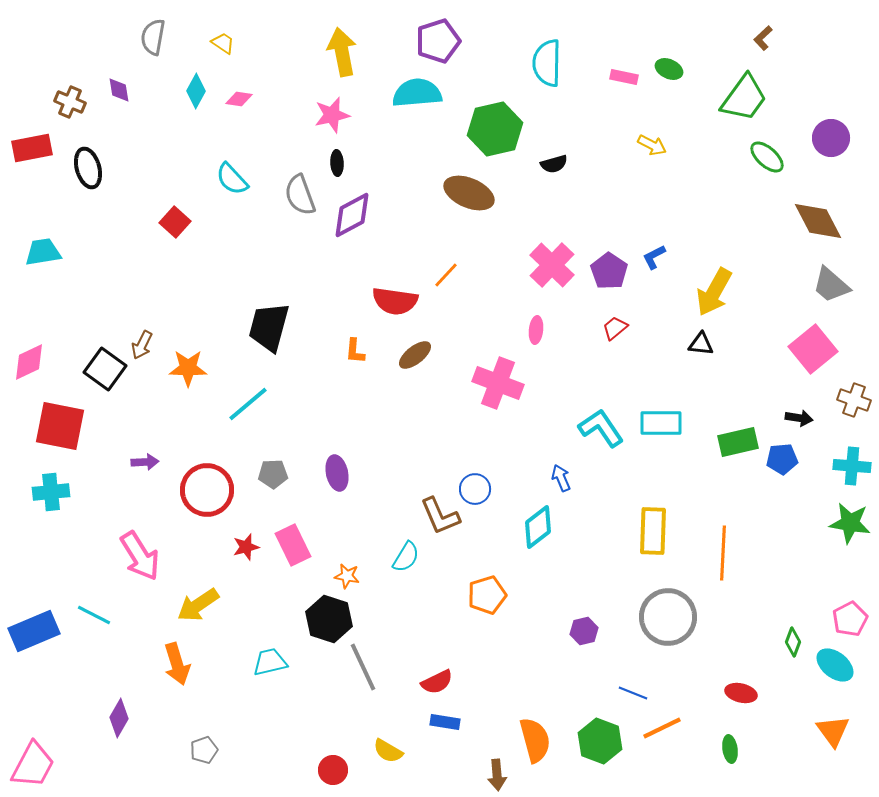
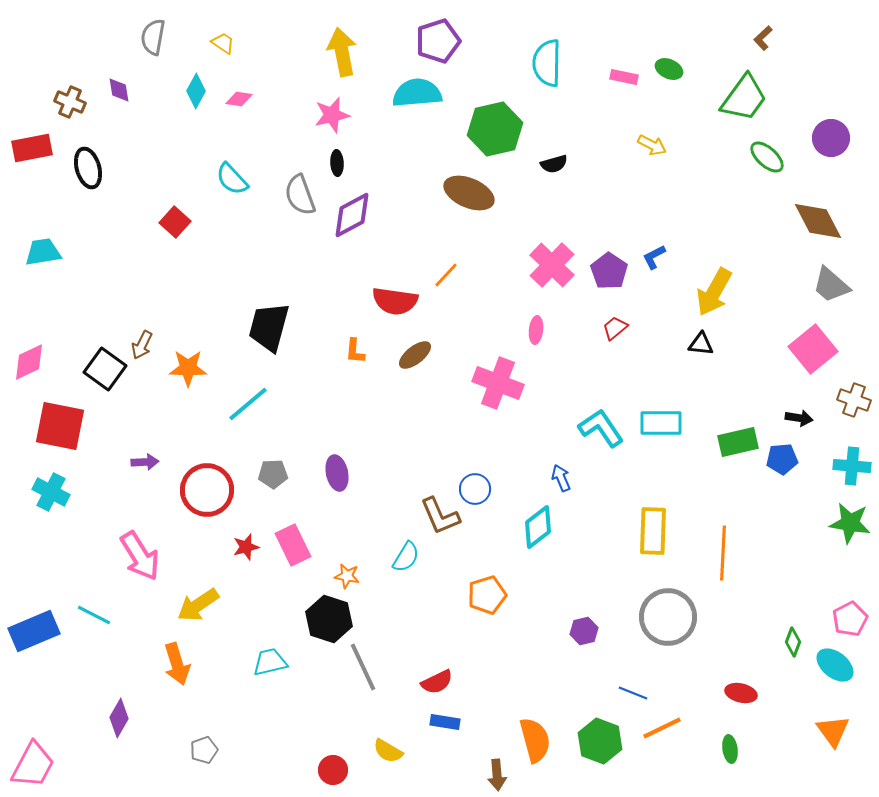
cyan cross at (51, 492): rotated 33 degrees clockwise
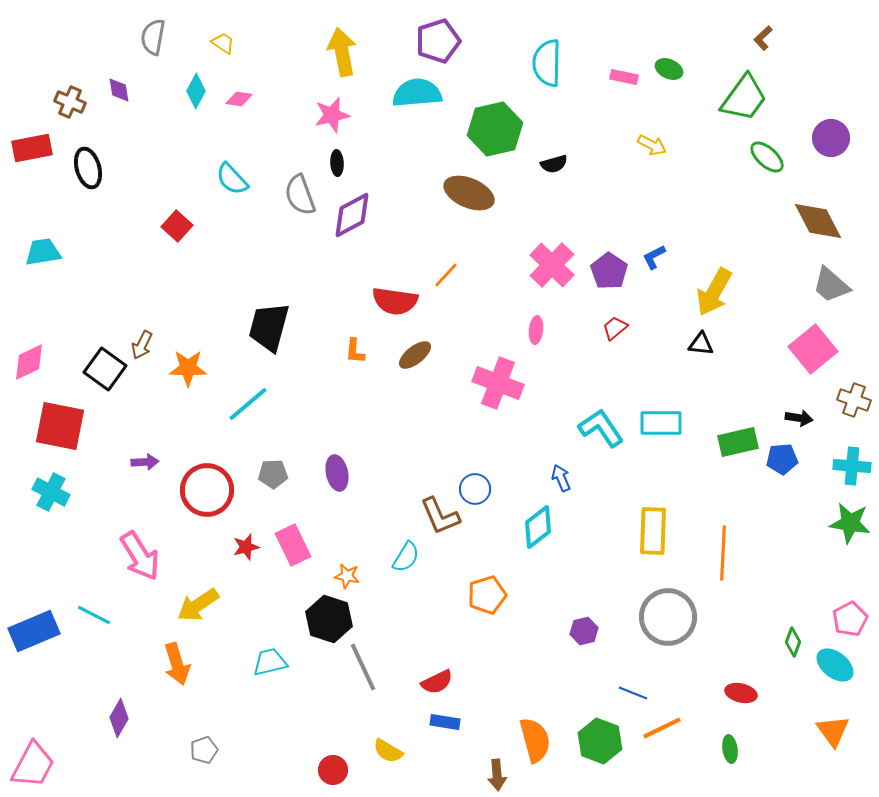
red square at (175, 222): moved 2 px right, 4 px down
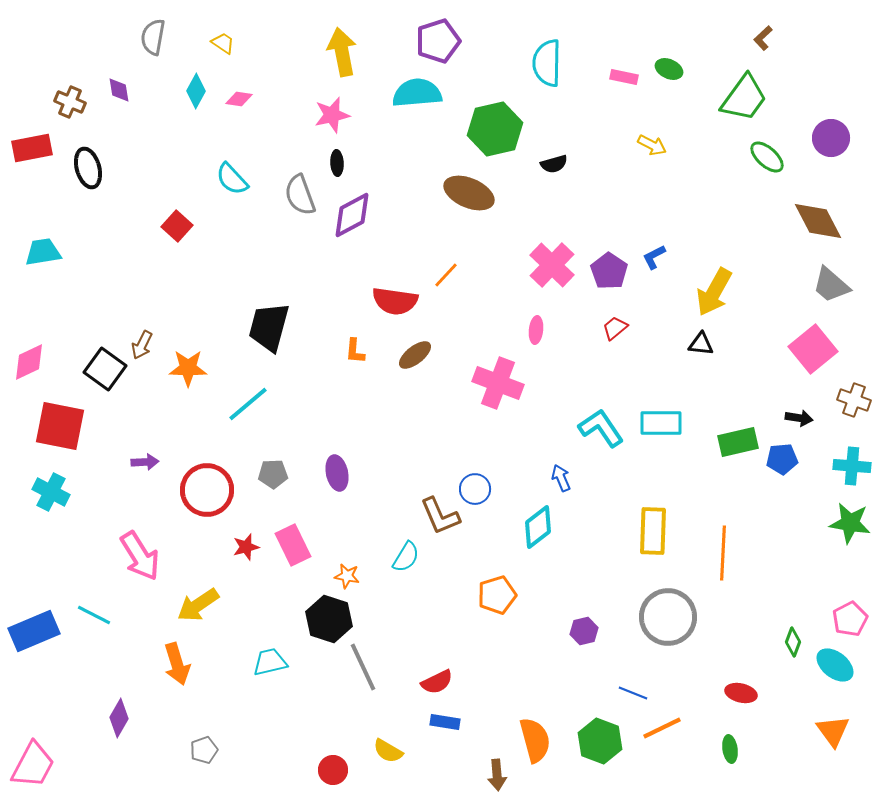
orange pentagon at (487, 595): moved 10 px right
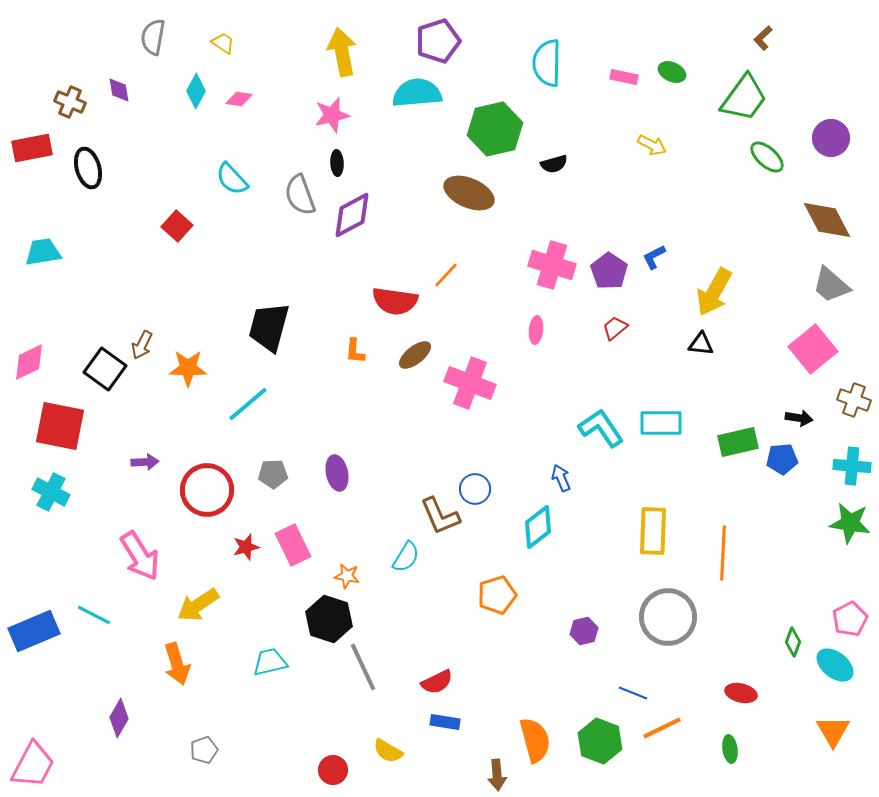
green ellipse at (669, 69): moved 3 px right, 3 px down
brown diamond at (818, 221): moved 9 px right, 1 px up
pink cross at (552, 265): rotated 27 degrees counterclockwise
pink cross at (498, 383): moved 28 px left
orange triangle at (833, 731): rotated 6 degrees clockwise
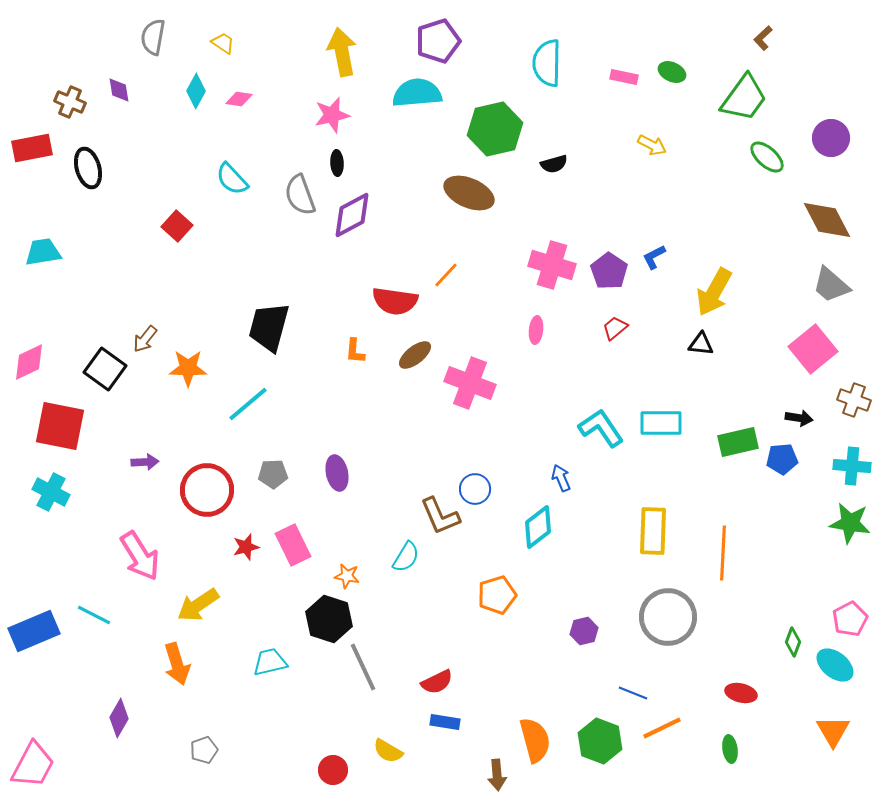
brown arrow at (142, 345): moved 3 px right, 6 px up; rotated 12 degrees clockwise
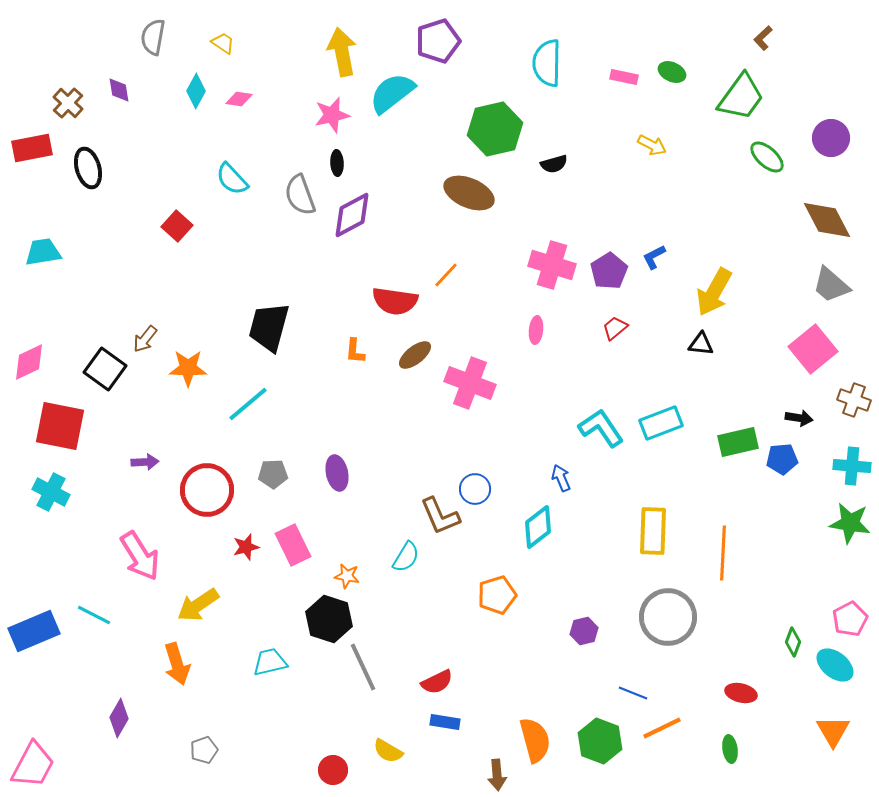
cyan semicircle at (417, 93): moved 25 px left; rotated 33 degrees counterclockwise
green trapezoid at (744, 98): moved 3 px left, 1 px up
brown cross at (70, 102): moved 2 px left, 1 px down; rotated 20 degrees clockwise
purple pentagon at (609, 271): rotated 6 degrees clockwise
cyan rectangle at (661, 423): rotated 21 degrees counterclockwise
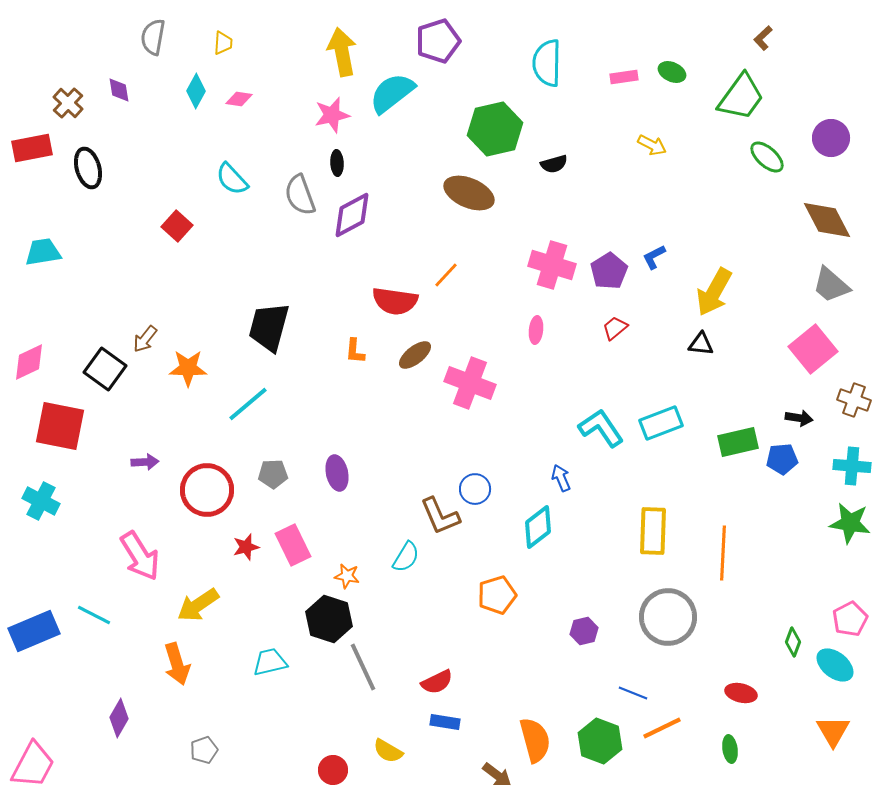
yellow trapezoid at (223, 43): rotated 60 degrees clockwise
pink rectangle at (624, 77): rotated 20 degrees counterclockwise
cyan cross at (51, 492): moved 10 px left, 9 px down
brown arrow at (497, 775): rotated 48 degrees counterclockwise
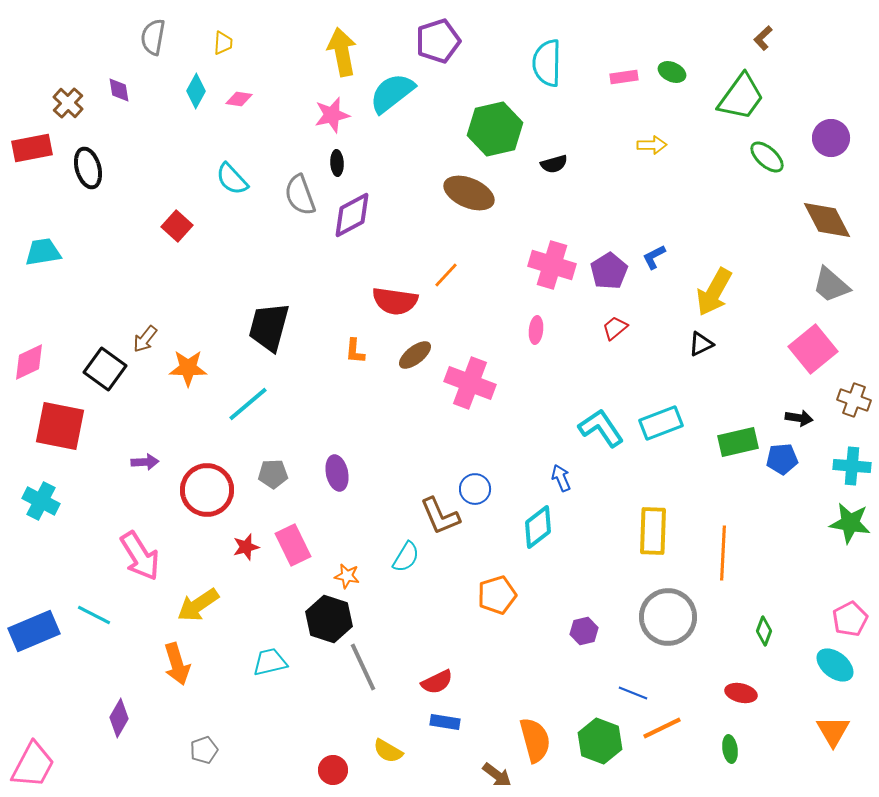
yellow arrow at (652, 145): rotated 28 degrees counterclockwise
black triangle at (701, 344): rotated 32 degrees counterclockwise
green diamond at (793, 642): moved 29 px left, 11 px up
